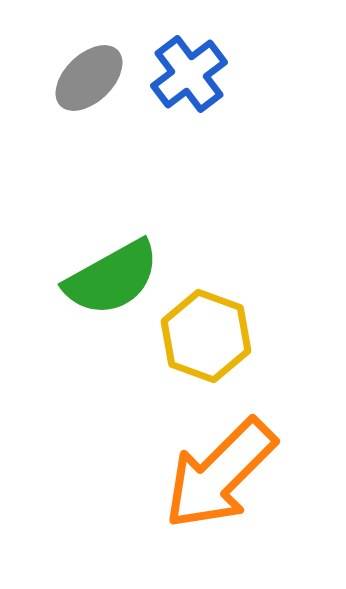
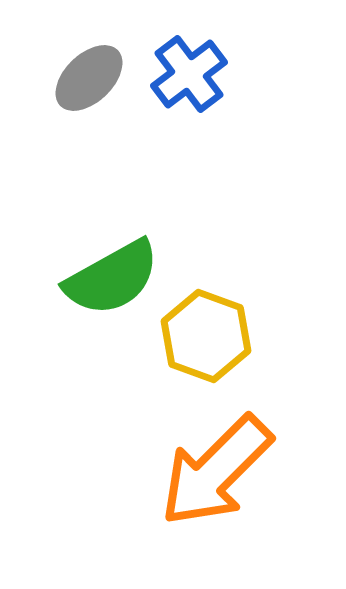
orange arrow: moved 4 px left, 3 px up
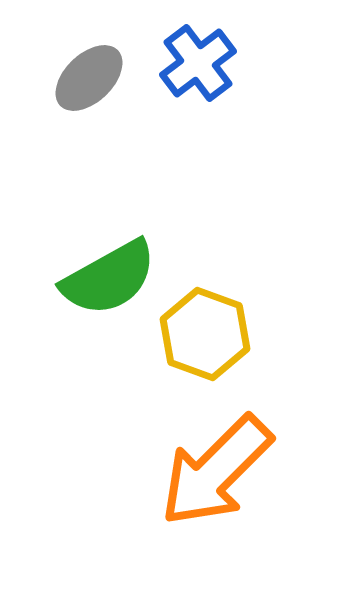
blue cross: moved 9 px right, 11 px up
green semicircle: moved 3 px left
yellow hexagon: moved 1 px left, 2 px up
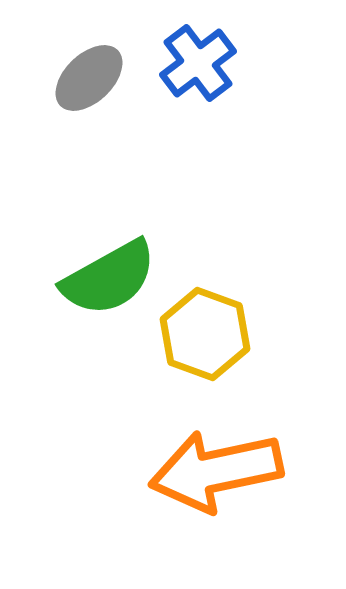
orange arrow: rotated 33 degrees clockwise
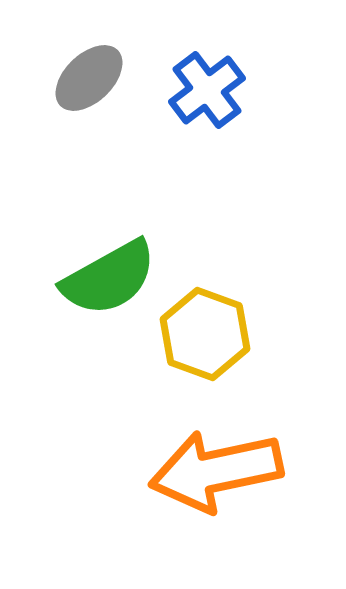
blue cross: moved 9 px right, 27 px down
